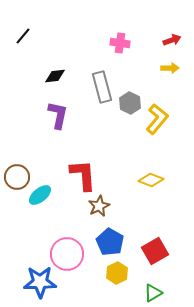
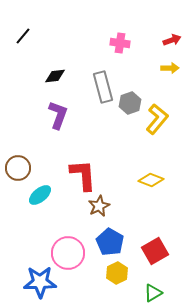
gray rectangle: moved 1 px right
gray hexagon: rotated 15 degrees clockwise
purple L-shape: rotated 8 degrees clockwise
brown circle: moved 1 px right, 9 px up
pink circle: moved 1 px right, 1 px up
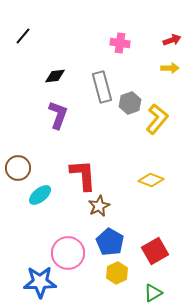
gray rectangle: moved 1 px left
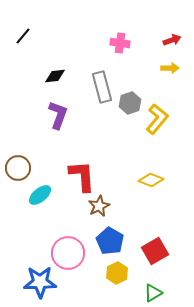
red L-shape: moved 1 px left, 1 px down
blue pentagon: moved 1 px up
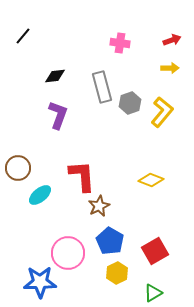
yellow L-shape: moved 5 px right, 7 px up
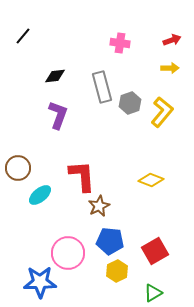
blue pentagon: rotated 24 degrees counterclockwise
yellow hexagon: moved 2 px up
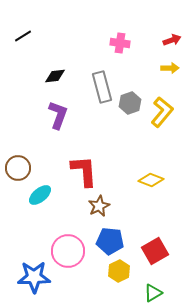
black line: rotated 18 degrees clockwise
red L-shape: moved 2 px right, 5 px up
pink circle: moved 2 px up
yellow hexagon: moved 2 px right
blue star: moved 6 px left, 5 px up
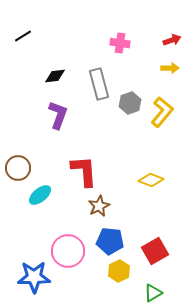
gray rectangle: moved 3 px left, 3 px up
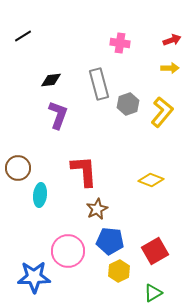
black diamond: moved 4 px left, 4 px down
gray hexagon: moved 2 px left, 1 px down
cyan ellipse: rotated 45 degrees counterclockwise
brown star: moved 2 px left, 3 px down
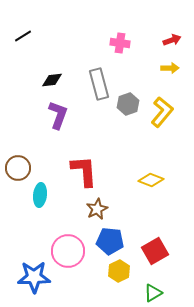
black diamond: moved 1 px right
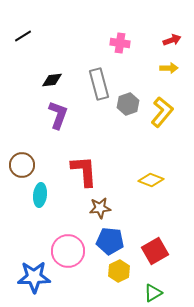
yellow arrow: moved 1 px left
brown circle: moved 4 px right, 3 px up
brown star: moved 3 px right, 1 px up; rotated 20 degrees clockwise
